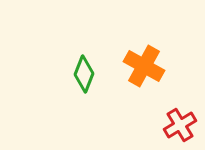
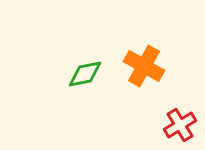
green diamond: moved 1 px right; rotated 57 degrees clockwise
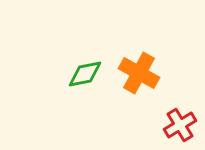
orange cross: moved 5 px left, 7 px down
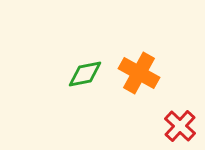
red cross: moved 1 px down; rotated 16 degrees counterclockwise
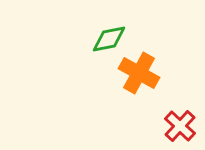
green diamond: moved 24 px right, 35 px up
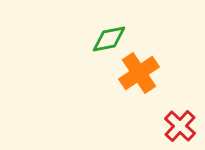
orange cross: rotated 27 degrees clockwise
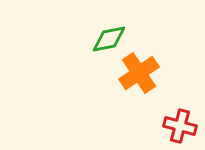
red cross: rotated 28 degrees counterclockwise
